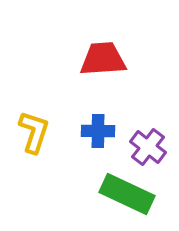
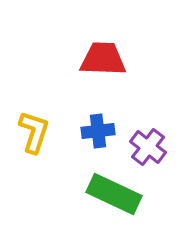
red trapezoid: rotated 6 degrees clockwise
blue cross: rotated 8 degrees counterclockwise
green rectangle: moved 13 px left
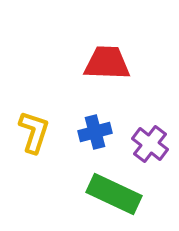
red trapezoid: moved 4 px right, 4 px down
blue cross: moved 3 px left, 1 px down; rotated 8 degrees counterclockwise
purple cross: moved 2 px right, 3 px up
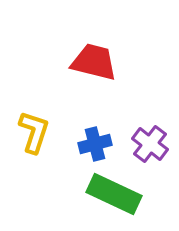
red trapezoid: moved 13 px left, 1 px up; rotated 12 degrees clockwise
blue cross: moved 12 px down
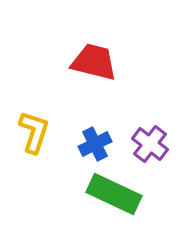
blue cross: rotated 12 degrees counterclockwise
